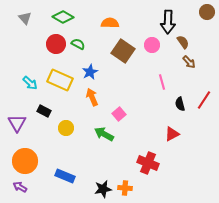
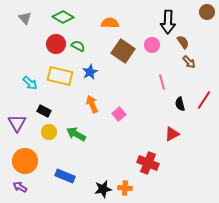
green semicircle: moved 2 px down
yellow rectangle: moved 4 px up; rotated 10 degrees counterclockwise
orange arrow: moved 7 px down
yellow circle: moved 17 px left, 4 px down
green arrow: moved 28 px left
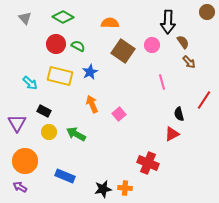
black semicircle: moved 1 px left, 10 px down
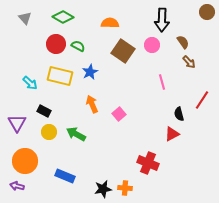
black arrow: moved 6 px left, 2 px up
red line: moved 2 px left
purple arrow: moved 3 px left, 1 px up; rotated 16 degrees counterclockwise
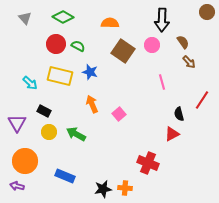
blue star: rotated 28 degrees counterclockwise
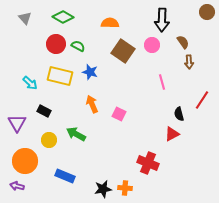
brown arrow: rotated 40 degrees clockwise
pink square: rotated 24 degrees counterclockwise
yellow circle: moved 8 px down
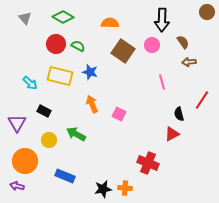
brown arrow: rotated 88 degrees clockwise
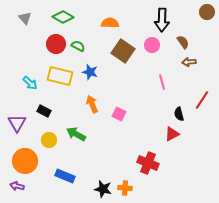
black star: rotated 24 degrees clockwise
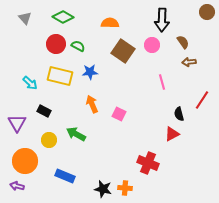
blue star: rotated 21 degrees counterclockwise
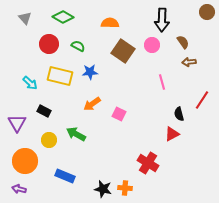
red circle: moved 7 px left
orange arrow: rotated 102 degrees counterclockwise
red cross: rotated 10 degrees clockwise
purple arrow: moved 2 px right, 3 px down
